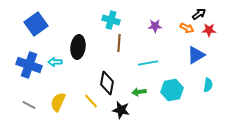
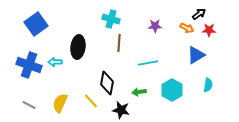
cyan cross: moved 1 px up
cyan hexagon: rotated 20 degrees counterclockwise
yellow semicircle: moved 2 px right, 1 px down
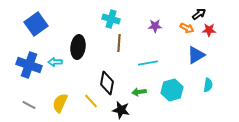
cyan hexagon: rotated 15 degrees clockwise
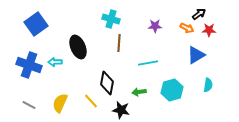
black ellipse: rotated 30 degrees counterclockwise
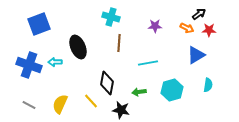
cyan cross: moved 2 px up
blue square: moved 3 px right; rotated 15 degrees clockwise
yellow semicircle: moved 1 px down
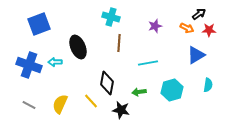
purple star: rotated 16 degrees counterclockwise
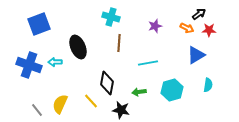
gray line: moved 8 px right, 5 px down; rotated 24 degrees clockwise
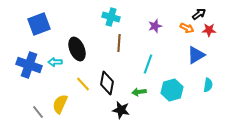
black ellipse: moved 1 px left, 2 px down
cyan line: moved 1 px down; rotated 60 degrees counterclockwise
yellow line: moved 8 px left, 17 px up
gray line: moved 1 px right, 2 px down
